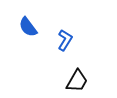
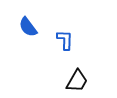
blue L-shape: rotated 30 degrees counterclockwise
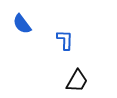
blue semicircle: moved 6 px left, 3 px up
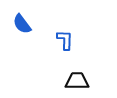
black trapezoid: rotated 120 degrees counterclockwise
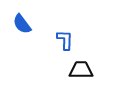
black trapezoid: moved 4 px right, 11 px up
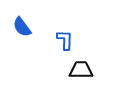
blue semicircle: moved 3 px down
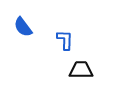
blue semicircle: moved 1 px right
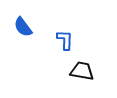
black trapezoid: moved 1 px right, 1 px down; rotated 10 degrees clockwise
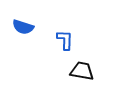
blue semicircle: rotated 35 degrees counterclockwise
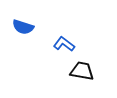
blue L-shape: moved 1 px left, 4 px down; rotated 55 degrees counterclockwise
